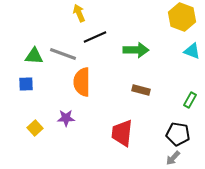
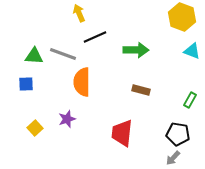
purple star: moved 1 px right, 1 px down; rotated 18 degrees counterclockwise
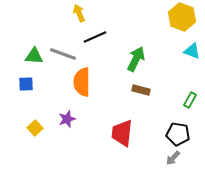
green arrow: moved 9 px down; rotated 65 degrees counterclockwise
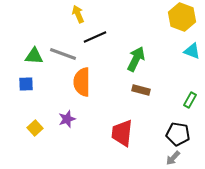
yellow arrow: moved 1 px left, 1 px down
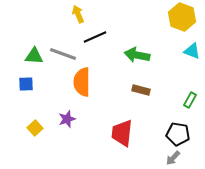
green arrow: moved 1 px right, 4 px up; rotated 105 degrees counterclockwise
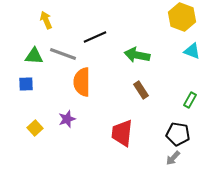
yellow arrow: moved 32 px left, 6 px down
brown rectangle: rotated 42 degrees clockwise
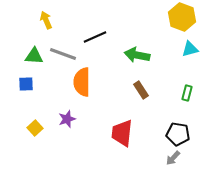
cyan triangle: moved 2 px left, 2 px up; rotated 36 degrees counterclockwise
green rectangle: moved 3 px left, 7 px up; rotated 14 degrees counterclockwise
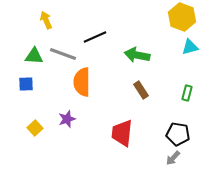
cyan triangle: moved 2 px up
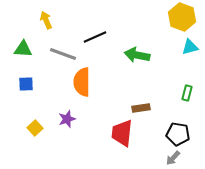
green triangle: moved 11 px left, 7 px up
brown rectangle: moved 18 px down; rotated 66 degrees counterclockwise
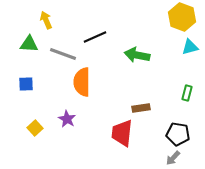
green triangle: moved 6 px right, 5 px up
purple star: rotated 24 degrees counterclockwise
